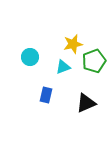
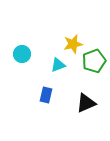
cyan circle: moved 8 px left, 3 px up
cyan triangle: moved 5 px left, 2 px up
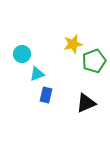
cyan triangle: moved 21 px left, 9 px down
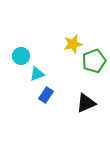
cyan circle: moved 1 px left, 2 px down
blue rectangle: rotated 21 degrees clockwise
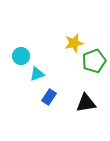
yellow star: moved 1 px right, 1 px up
blue rectangle: moved 3 px right, 2 px down
black triangle: rotated 15 degrees clockwise
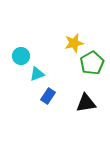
green pentagon: moved 2 px left, 2 px down; rotated 10 degrees counterclockwise
blue rectangle: moved 1 px left, 1 px up
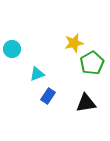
cyan circle: moved 9 px left, 7 px up
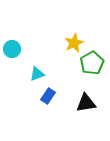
yellow star: rotated 12 degrees counterclockwise
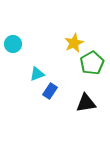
cyan circle: moved 1 px right, 5 px up
blue rectangle: moved 2 px right, 5 px up
